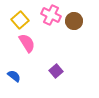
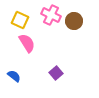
yellow square: rotated 24 degrees counterclockwise
purple square: moved 2 px down
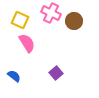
pink cross: moved 2 px up
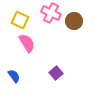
blue semicircle: rotated 16 degrees clockwise
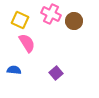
pink cross: moved 1 px down
blue semicircle: moved 6 px up; rotated 48 degrees counterclockwise
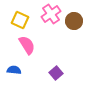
pink cross: rotated 30 degrees clockwise
pink semicircle: moved 2 px down
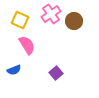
blue semicircle: rotated 152 degrees clockwise
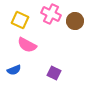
pink cross: rotated 30 degrees counterclockwise
brown circle: moved 1 px right
pink semicircle: rotated 150 degrees clockwise
purple square: moved 2 px left; rotated 24 degrees counterclockwise
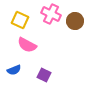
purple square: moved 10 px left, 2 px down
